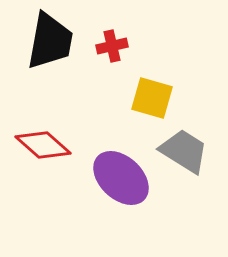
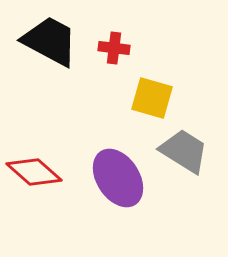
black trapezoid: rotated 72 degrees counterclockwise
red cross: moved 2 px right, 2 px down; rotated 20 degrees clockwise
red diamond: moved 9 px left, 27 px down
purple ellipse: moved 3 px left; rotated 14 degrees clockwise
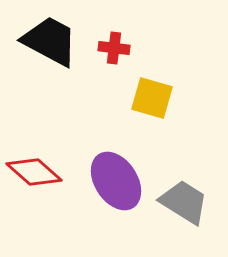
gray trapezoid: moved 51 px down
purple ellipse: moved 2 px left, 3 px down
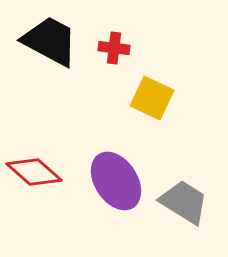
yellow square: rotated 9 degrees clockwise
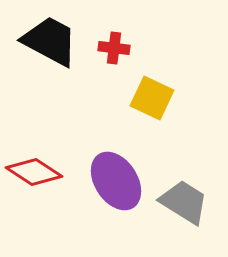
red diamond: rotated 8 degrees counterclockwise
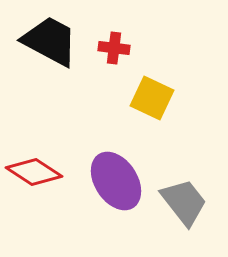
gray trapezoid: rotated 20 degrees clockwise
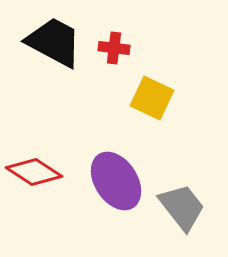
black trapezoid: moved 4 px right, 1 px down
gray trapezoid: moved 2 px left, 5 px down
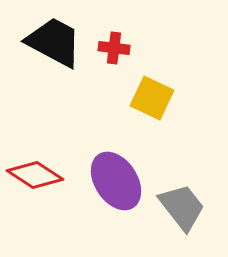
red diamond: moved 1 px right, 3 px down
